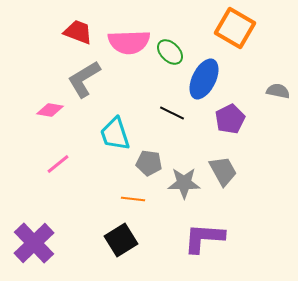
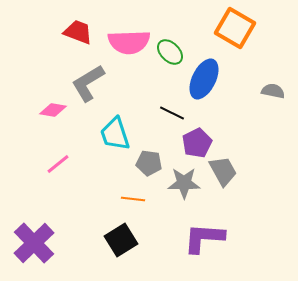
gray L-shape: moved 4 px right, 4 px down
gray semicircle: moved 5 px left
pink diamond: moved 3 px right
purple pentagon: moved 33 px left, 24 px down
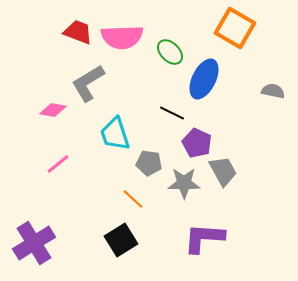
pink semicircle: moved 7 px left, 5 px up
purple pentagon: rotated 20 degrees counterclockwise
orange line: rotated 35 degrees clockwise
purple cross: rotated 12 degrees clockwise
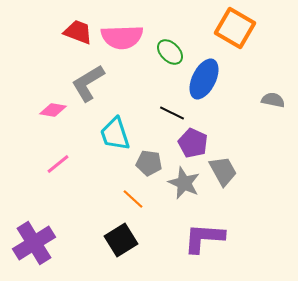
gray semicircle: moved 9 px down
purple pentagon: moved 4 px left
gray star: rotated 24 degrees clockwise
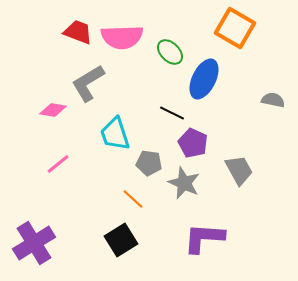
gray trapezoid: moved 16 px right, 1 px up
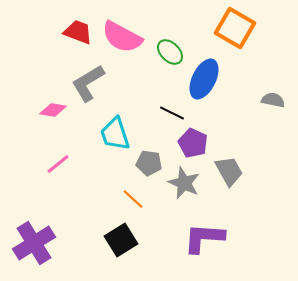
pink semicircle: rotated 30 degrees clockwise
gray trapezoid: moved 10 px left, 1 px down
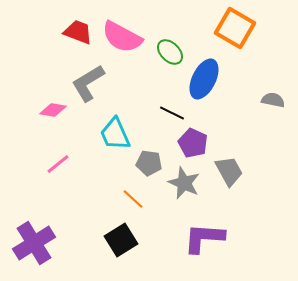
cyan trapezoid: rotated 6 degrees counterclockwise
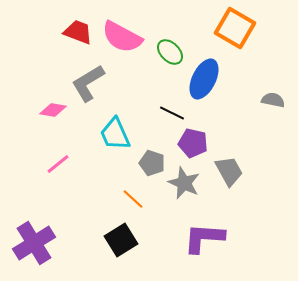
purple pentagon: rotated 12 degrees counterclockwise
gray pentagon: moved 3 px right; rotated 10 degrees clockwise
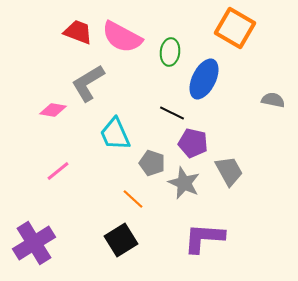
green ellipse: rotated 52 degrees clockwise
pink line: moved 7 px down
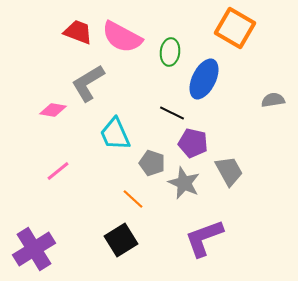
gray semicircle: rotated 20 degrees counterclockwise
purple L-shape: rotated 24 degrees counterclockwise
purple cross: moved 6 px down
